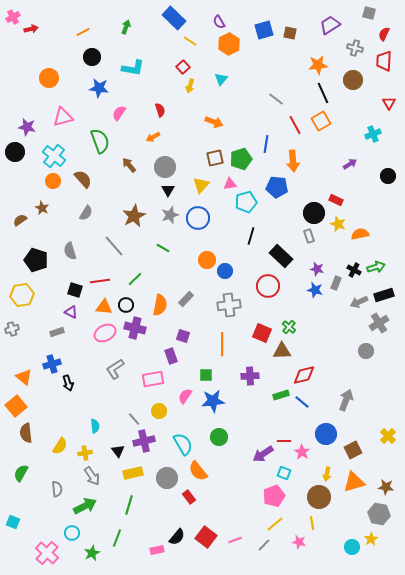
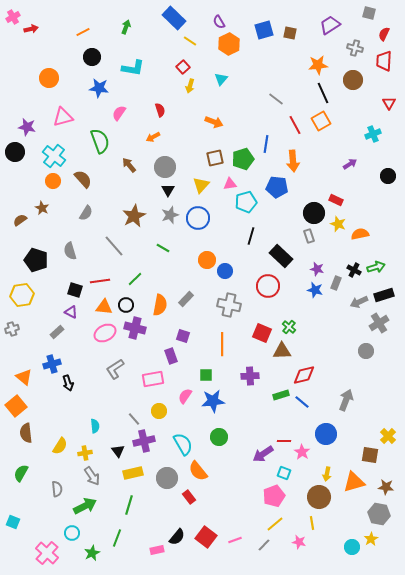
green pentagon at (241, 159): moved 2 px right
gray cross at (229, 305): rotated 20 degrees clockwise
gray rectangle at (57, 332): rotated 24 degrees counterclockwise
brown square at (353, 450): moved 17 px right, 5 px down; rotated 36 degrees clockwise
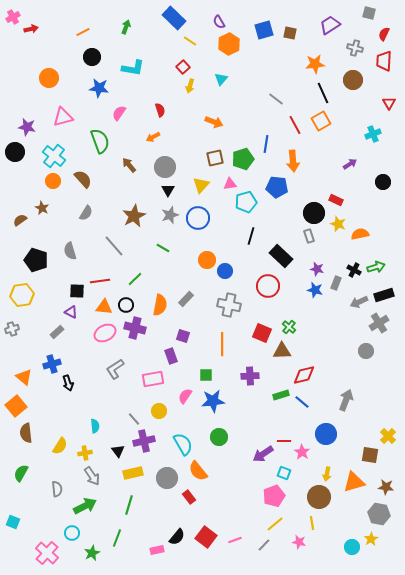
orange star at (318, 65): moved 3 px left, 1 px up
black circle at (388, 176): moved 5 px left, 6 px down
black square at (75, 290): moved 2 px right, 1 px down; rotated 14 degrees counterclockwise
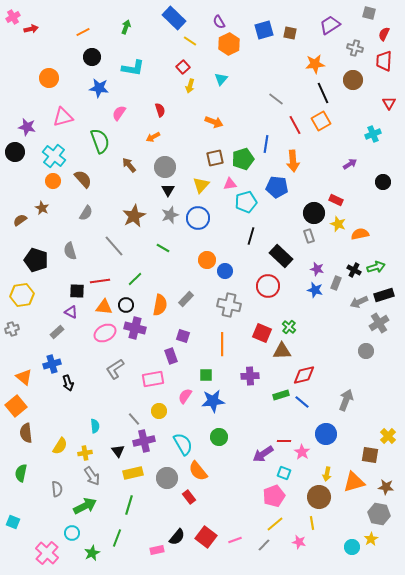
green semicircle at (21, 473): rotated 18 degrees counterclockwise
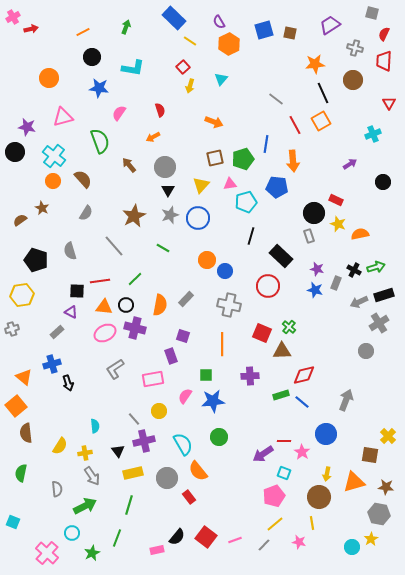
gray square at (369, 13): moved 3 px right
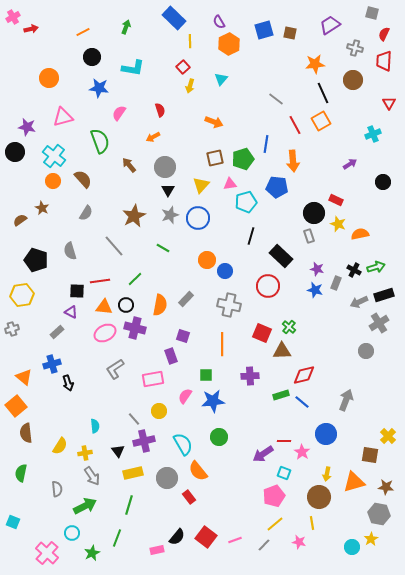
yellow line at (190, 41): rotated 56 degrees clockwise
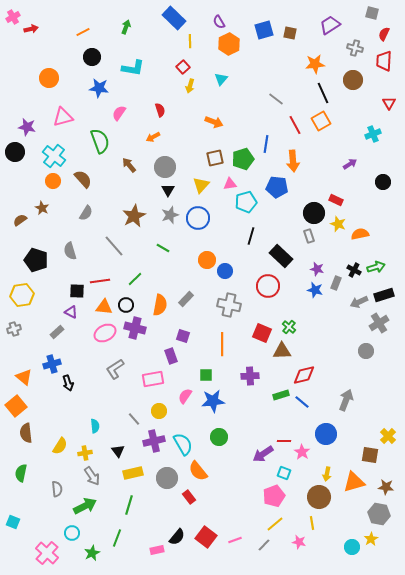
gray cross at (12, 329): moved 2 px right
purple cross at (144, 441): moved 10 px right
